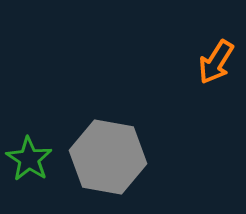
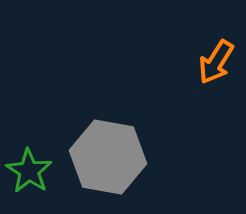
green star: moved 12 px down
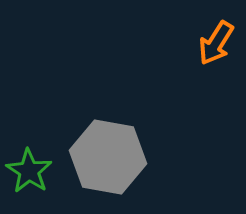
orange arrow: moved 19 px up
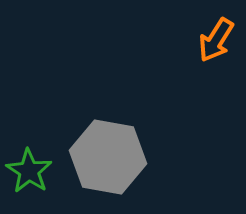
orange arrow: moved 3 px up
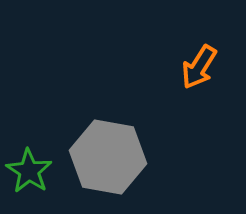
orange arrow: moved 17 px left, 27 px down
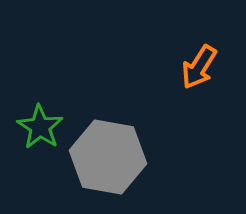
green star: moved 11 px right, 44 px up
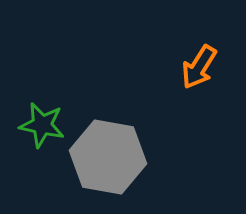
green star: moved 2 px right, 2 px up; rotated 21 degrees counterclockwise
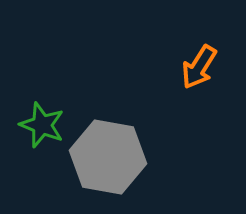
green star: rotated 9 degrees clockwise
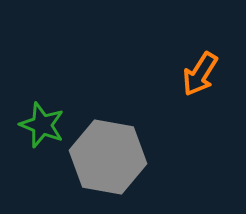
orange arrow: moved 1 px right, 7 px down
